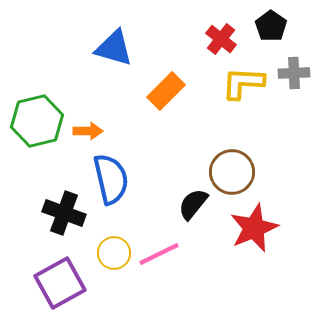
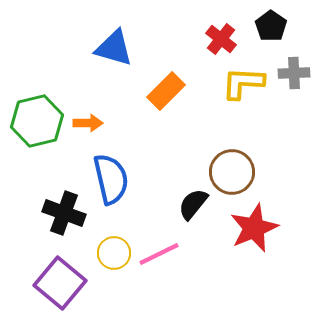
orange arrow: moved 8 px up
purple square: rotated 21 degrees counterclockwise
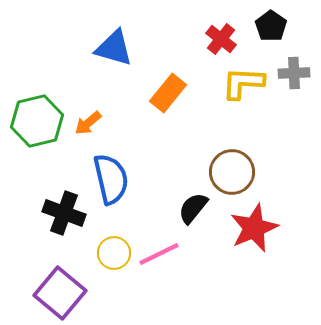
orange rectangle: moved 2 px right, 2 px down; rotated 6 degrees counterclockwise
orange arrow: rotated 140 degrees clockwise
black semicircle: moved 4 px down
purple square: moved 10 px down
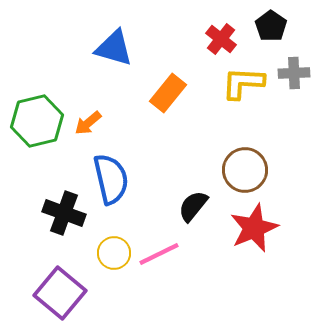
brown circle: moved 13 px right, 2 px up
black semicircle: moved 2 px up
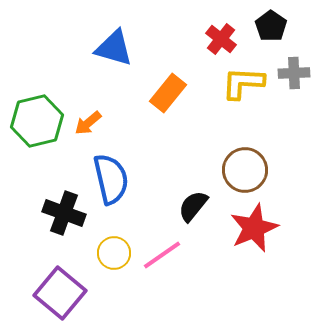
pink line: moved 3 px right, 1 px down; rotated 9 degrees counterclockwise
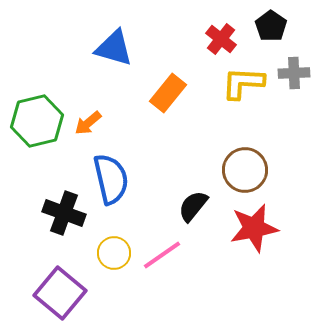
red star: rotated 12 degrees clockwise
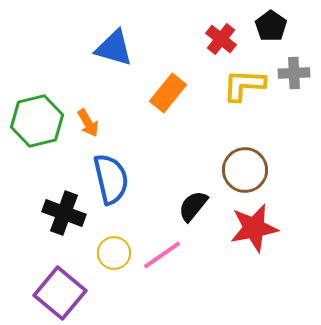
yellow L-shape: moved 1 px right, 2 px down
orange arrow: rotated 80 degrees counterclockwise
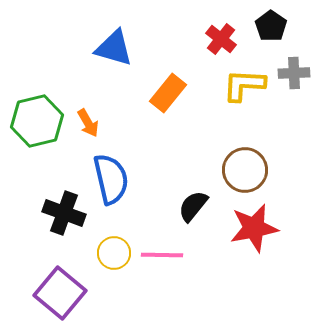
pink line: rotated 36 degrees clockwise
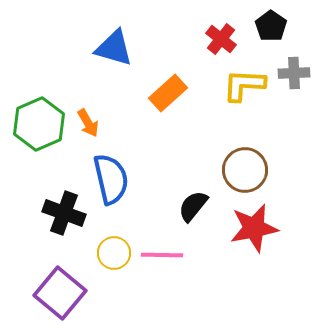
orange rectangle: rotated 9 degrees clockwise
green hexagon: moved 2 px right, 3 px down; rotated 9 degrees counterclockwise
